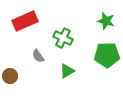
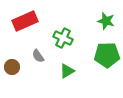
brown circle: moved 2 px right, 9 px up
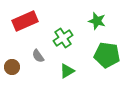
green star: moved 9 px left
green cross: rotated 30 degrees clockwise
green pentagon: rotated 10 degrees clockwise
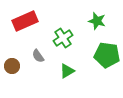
brown circle: moved 1 px up
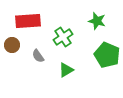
red rectangle: moved 3 px right; rotated 20 degrees clockwise
green cross: moved 1 px up
green pentagon: rotated 15 degrees clockwise
brown circle: moved 21 px up
green triangle: moved 1 px left, 1 px up
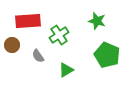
green cross: moved 4 px left, 2 px up
